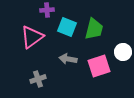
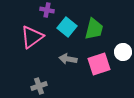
purple cross: rotated 16 degrees clockwise
cyan square: rotated 18 degrees clockwise
pink square: moved 2 px up
gray cross: moved 1 px right, 7 px down
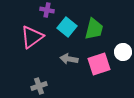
gray arrow: moved 1 px right
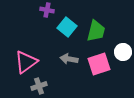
green trapezoid: moved 2 px right, 2 px down
pink triangle: moved 6 px left, 25 px down
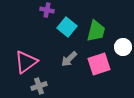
white circle: moved 5 px up
gray arrow: rotated 54 degrees counterclockwise
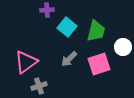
purple cross: rotated 16 degrees counterclockwise
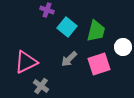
purple cross: rotated 24 degrees clockwise
pink triangle: rotated 10 degrees clockwise
gray cross: moved 2 px right; rotated 35 degrees counterclockwise
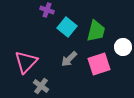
pink triangle: rotated 20 degrees counterclockwise
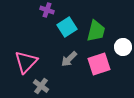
cyan square: rotated 18 degrees clockwise
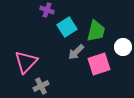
gray arrow: moved 7 px right, 7 px up
gray cross: rotated 28 degrees clockwise
